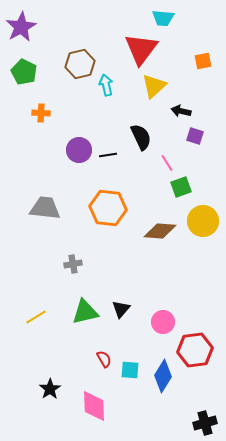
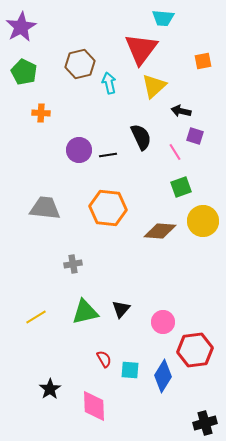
cyan arrow: moved 3 px right, 2 px up
pink line: moved 8 px right, 11 px up
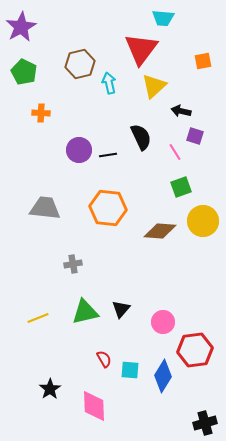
yellow line: moved 2 px right, 1 px down; rotated 10 degrees clockwise
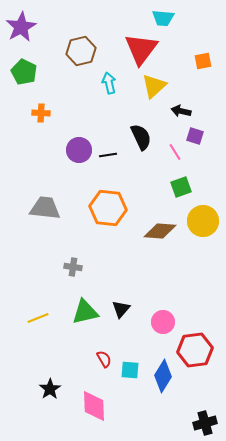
brown hexagon: moved 1 px right, 13 px up
gray cross: moved 3 px down; rotated 18 degrees clockwise
